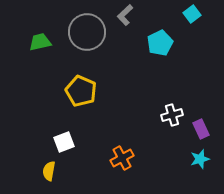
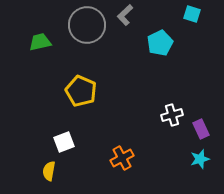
cyan square: rotated 36 degrees counterclockwise
gray circle: moved 7 px up
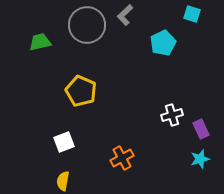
cyan pentagon: moved 3 px right
yellow semicircle: moved 14 px right, 10 px down
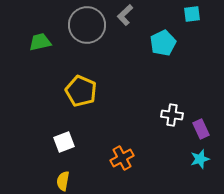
cyan square: rotated 24 degrees counterclockwise
white cross: rotated 25 degrees clockwise
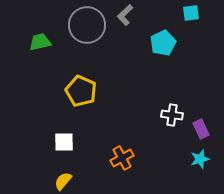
cyan square: moved 1 px left, 1 px up
white square: rotated 20 degrees clockwise
yellow semicircle: rotated 30 degrees clockwise
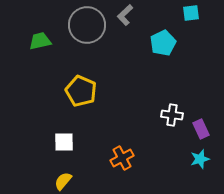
green trapezoid: moved 1 px up
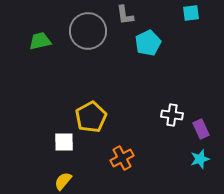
gray L-shape: rotated 55 degrees counterclockwise
gray circle: moved 1 px right, 6 px down
cyan pentagon: moved 15 px left
yellow pentagon: moved 10 px right, 26 px down; rotated 20 degrees clockwise
